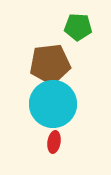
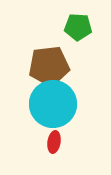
brown pentagon: moved 1 px left, 2 px down
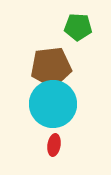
brown pentagon: moved 2 px right, 1 px down
red ellipse: moved 3 px down
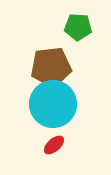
red ellipse: rotated 40 degrees clockwise
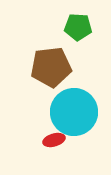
cyan circle: moved 21 px right, 8 px down
red ellipse: moved 5 px up; rotated 25 degrees clockwise
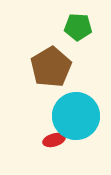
brown pentagon: rotated 24 degrees counterclockwise
cyan circle: moved 2 px right, 4 px down
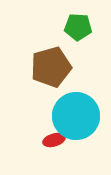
brown pentagon: rotated 15 degrees clockwise
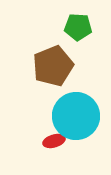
brown pentagon: moved 2 px right, 1 px up; rotated 6 degrees counterclockwise
red ellipse: moved 1 px down
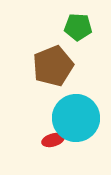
cyan circle: moved 2 px down
red ellipse: moved 1 px left, 1 px up
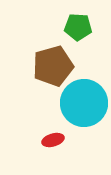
brown pentagon: rotated 6 degrees clockwise
cyan circle: moved 8 px right, 15 px up
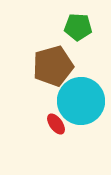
cyan circle: moved 3 px left, 2 px up
red ellipse: moved 3 px right, 16 px up; rotated 70 degrees clockwise
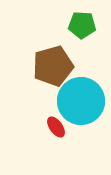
green pentagon: moved 4 px right, 2 px up
red ellipse: moved 3 px down
